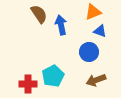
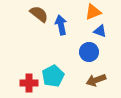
brown semicircle: rotated 18 degrees counterclockwise
red cross: moved 1 px right, 1 px up
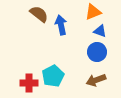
blue circle: moved 8 px right
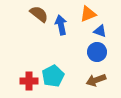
orange triangle: moved 5 px left, 2 px down
red cross: moved 2 px up
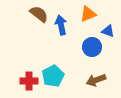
blue triangle: moved 8 px right
blue circle: moved 5 px left, 5 px up
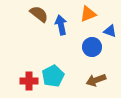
blue triangle: moved 2 px right
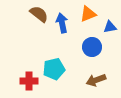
blue arrow: moved 1 px right, 2 px up
blue triangle: moved 4 px up; rotated 32 degrees counterclockwise
cyan pentagon: moved 1 px right, 7 px up; rotated 15 degrees clockwise
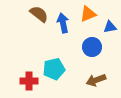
blue arrow: moved 1 px right
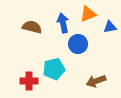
brown semicircle: moved 7 px left, 13 px down; rotated 24 degrees counterclockwise
blue circle: moved 14 px left, 3 px up
brown arrow: moved 1 px down
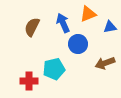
blue arrow: rotated 12 degrees counterclockwise
brown semicircle: rotated 78 degrees counterclockwise
brown arrow: moved 9 px right, 18 px up
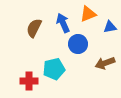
brown semicircle: moved 2 px right, 1 px down
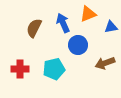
blue triangle: moved 1 px right
blue circle: moved 1 px down
red cross: moved 9 px left, 12 px up
